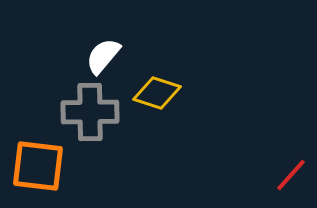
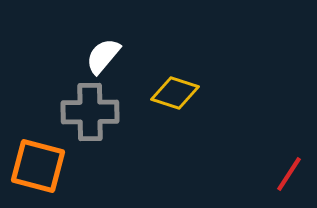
yellow diamond: moved 18 px right
orange square: rotated 8 degrees clockwise
red line: moved 2 px left, 1 px up; rotated 9 degrees counterclockwise
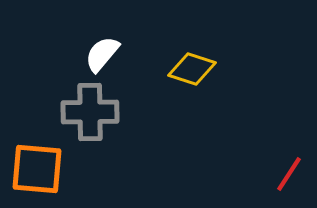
white semicircle: moved 1 px left, 2 px up
yellow diamond: moved 17 px right, 24 px up
orange square: moved 1 px left, 3 px down; rotated 10 degrees counterclockwise
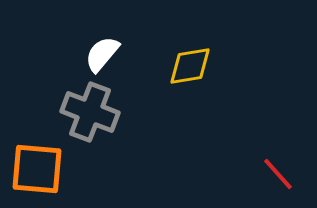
yellow diamond: moved 2 px left, 3 px up; rotated 27 degrees counterclockwise
gray cross: rotated 22 degrees clockwise
red line: moved 11 px left; rotated 75 degrees counterclockwise
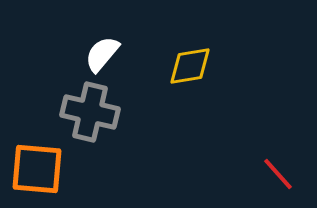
gray cross: rotated 8 degrees counterclockwise
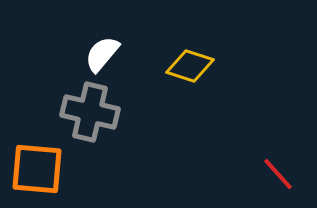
yellow diamond: rotated 27 degrees clockwise
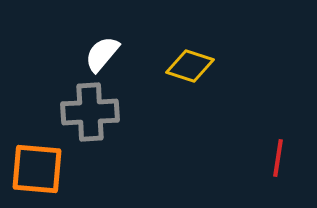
gray cross: rotated 16 degrees counterclockwise
red line: moved 16 px up; rotated 51 degrees clockwise
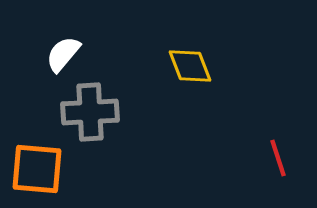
white semicircle: moved 39 px left
yellow diamond: rotated 51 degrees clockwise
red line: rotated 27 degrees counterclockwise
